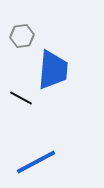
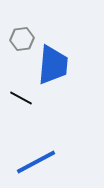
gray hexagon: moved 3 px down
blue trapezoid: moved 5 px up
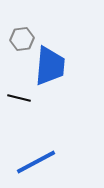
blue trapezoid: moved 3 px left, 1 px down
black line: moved 2 px left; rotated 15 degrees counterclockwise
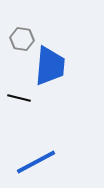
gray hexagon: rotated 15 degrees clockwise
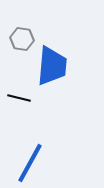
blue trapezoid: moved 2 px right
blue line: moved 6 px left, 1 px down; rotated 33 degrees counterclockwise
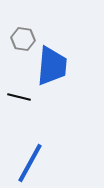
gray hexagon: moved 1 px right
black line: moved 1 px up
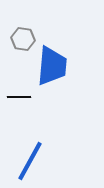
black line: rotated 15 degrees counterclockwise
blue line: moved 2 px up
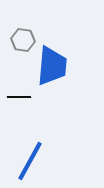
gray hexagon: moved 1 px down
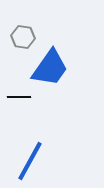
gray hexagon: moved 3 px up
blue trapezoid: moved 2 px left, 2 px down; rotated 30 degrees clockwise
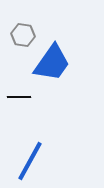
gray hexagon: moved 2 px up
blue trapezoid: moved 2 px right, 5 px up
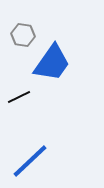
black line: rotated 25 degrees counterclockwise
blue line: rotated 18 degrees clockwise
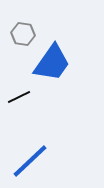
gray hexagon: moved 1 px up
